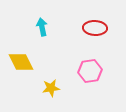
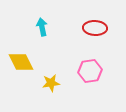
yellow star: moved 5 px up
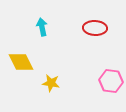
pink hexagon: moved 21 px right, 10 px down; rotated 15 degrees clockwise
yellow star: rotated 18 degrees clockwise
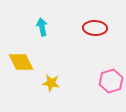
pink hexagon: rotated 25 degrees counterclockwise
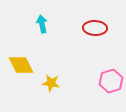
cyan arrow: moved 3 px up
yellow diamond: moved 3 px down
